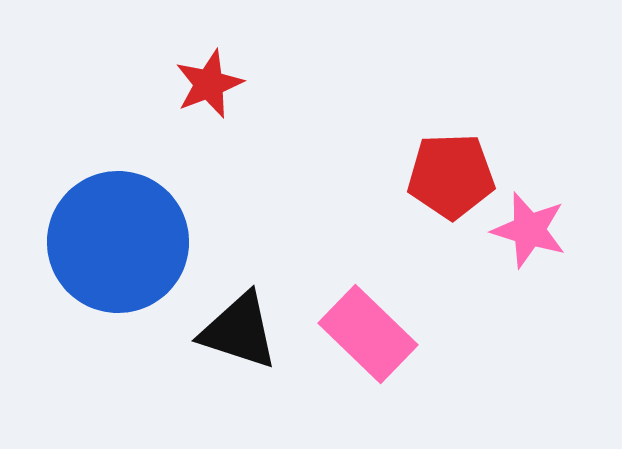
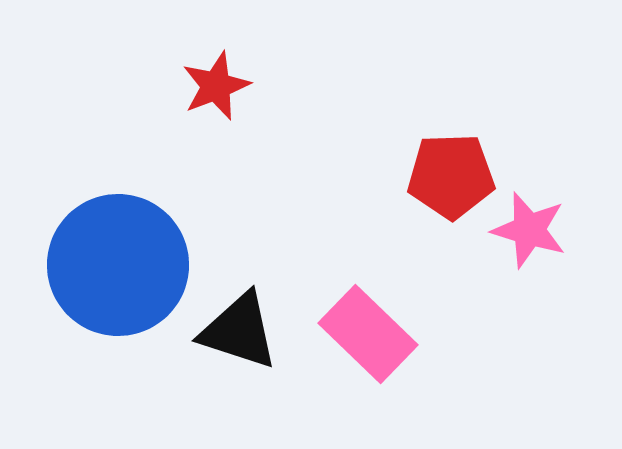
red star: moved 7 px right, 2 px down
blue circle: moved 23 px down
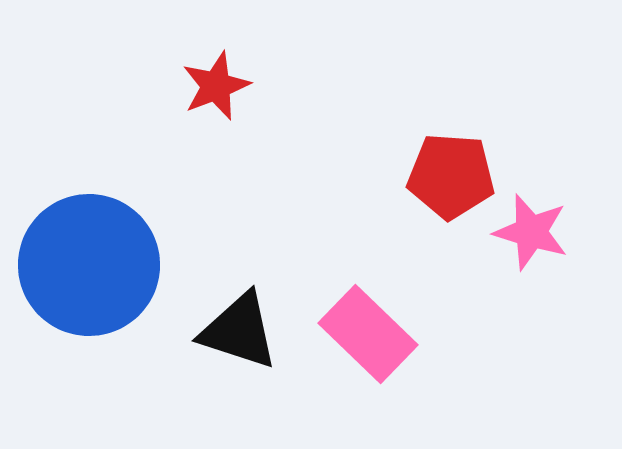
red pentagon: rotated 6 degrees clockwise
pink star: moved 2 px right, 2 px down
blue circle: moved 29 px left
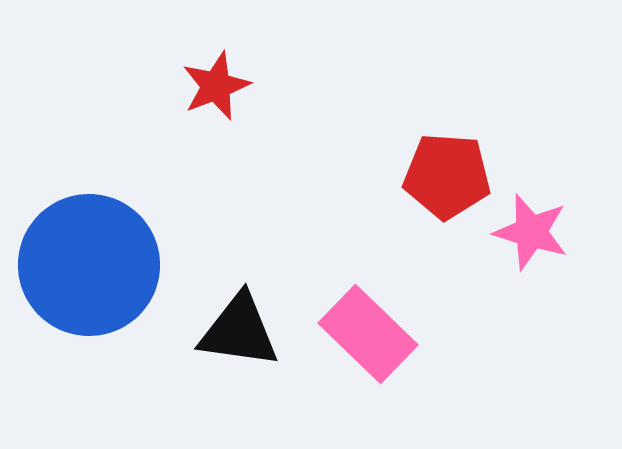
red pentagon: moved 4 px left
black triangle: rotated 10 degrees counterclockwise
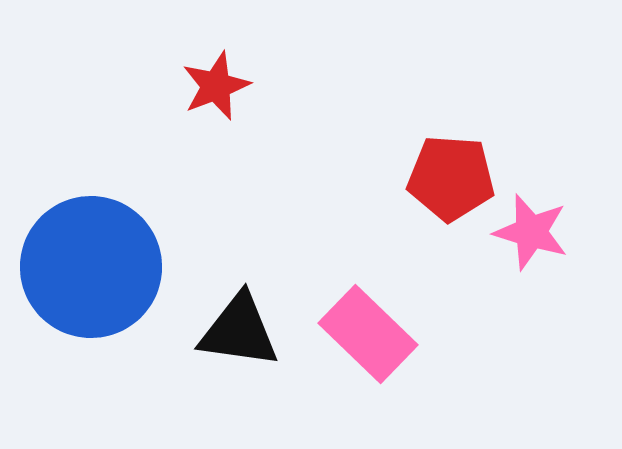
red pentagon: moved 4 px right, 2 px down
blue circle: moved 2 px right, 2 px down
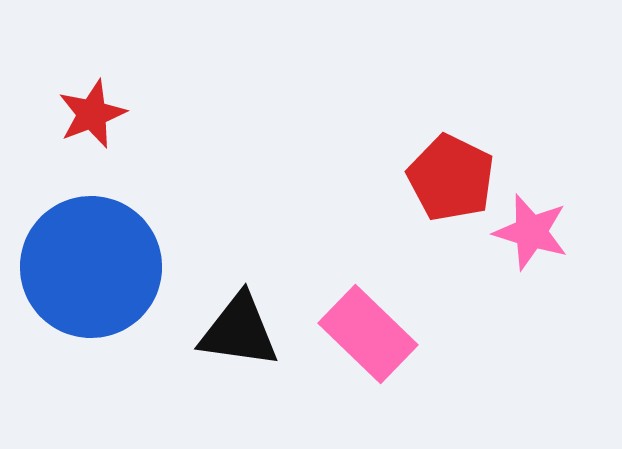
red star: moved 124 px left, 28 px down
red pentagon: rotated 22 degrees clockwise
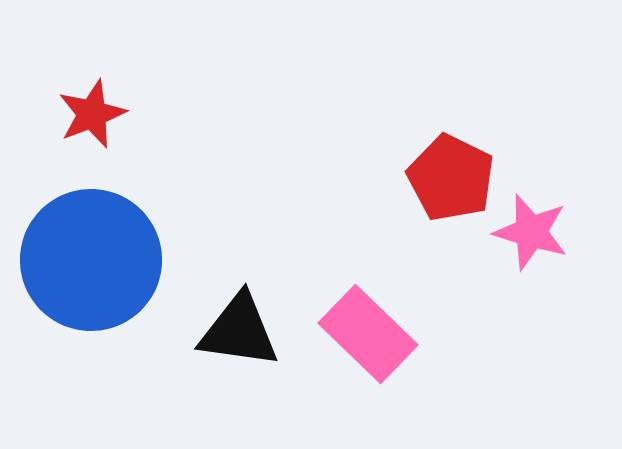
blue circle: moved 7 px up
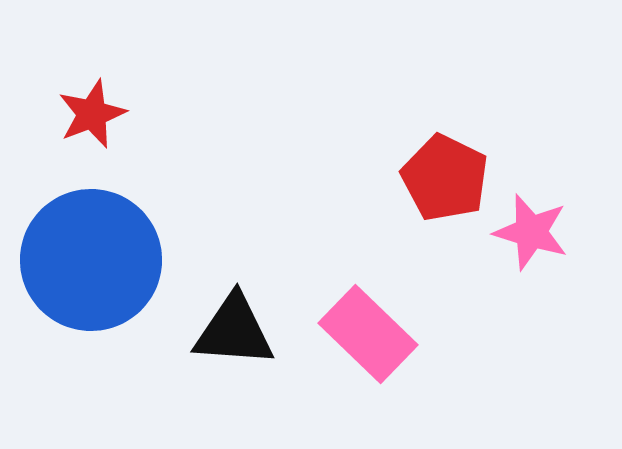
red pentagon: moved 6 px left
black triangle: moved 5 px left; rotated 4 degrees counterclockwise
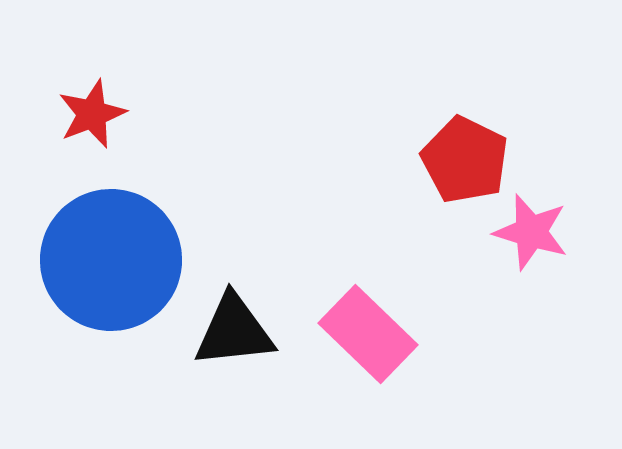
red pentagon: moved 20 px right, 18 px up
blue circle: moved 20 px right
black triangle: rotated 10 degrees counterclockwise
